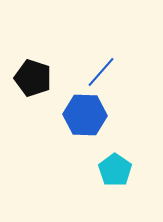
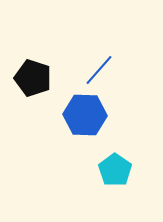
blue line: moved 2 px left, 2 px up
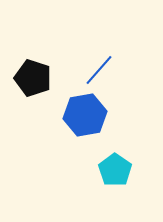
blue hexagon: rotated 12 degrees counterclockwise
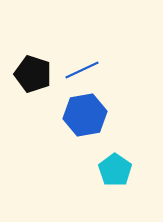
blue line: moved 17 px left; rotated 24 degrees clockwise
black pentagon: moved 4 px up
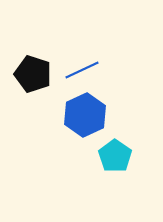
blue hexagon: rotated 15 degrees counterclockwise
cyan pentagon: moved 14 px up
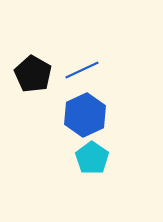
black pentagon: rotated 12 degrees clockwise
cyan pentagon: moved 23 px left, 2 px down
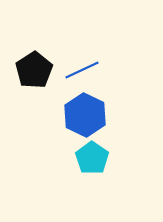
black pentagon: moved 1 px right, 4 px up; rotated 9 degrees clockwise
blue hexagon: rotated 9 degrees counterclockwise
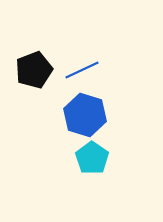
black pentagon: rotated 12 degrees clockwise
blue hexagon: rotated 9 degrees counterclockwise
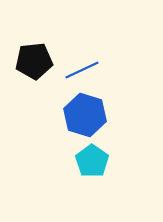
black pentagon: moved 9 px up; rotated 15 degrees clockwise
cyan pentagon: moved 3 px down
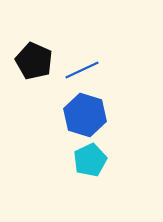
black pentagon: rotated 30 degrees clockwise
cyan pentagon: moved 2 px left, 1 px up; rotated 12 degrees clockwise
